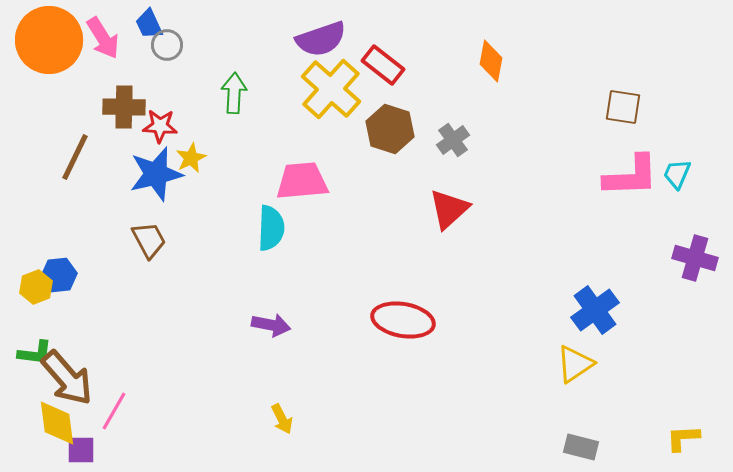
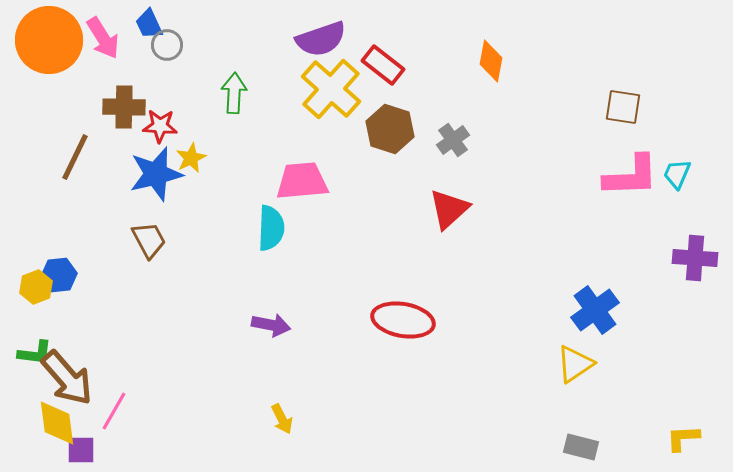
purple cross: rotated 12 degrees counterclockwise
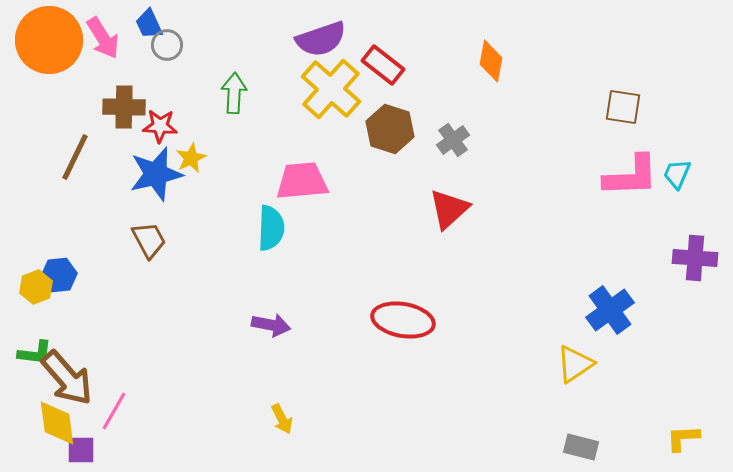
blue cross: moved 15 px right
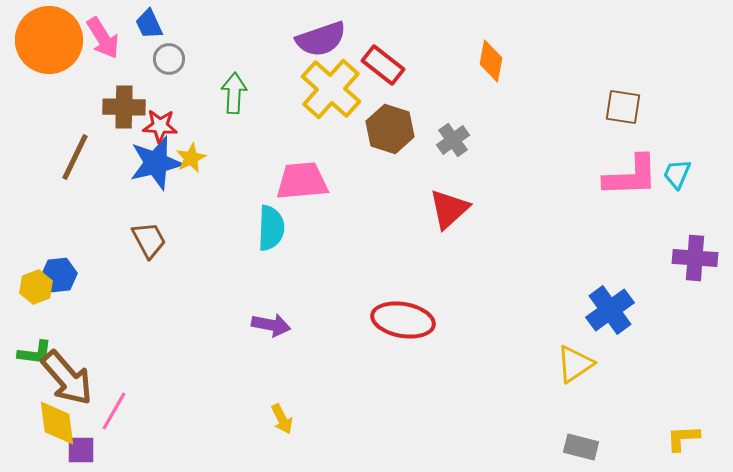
gray circle: moved 2 px right, 14 px down
blue star: moved 11 px up
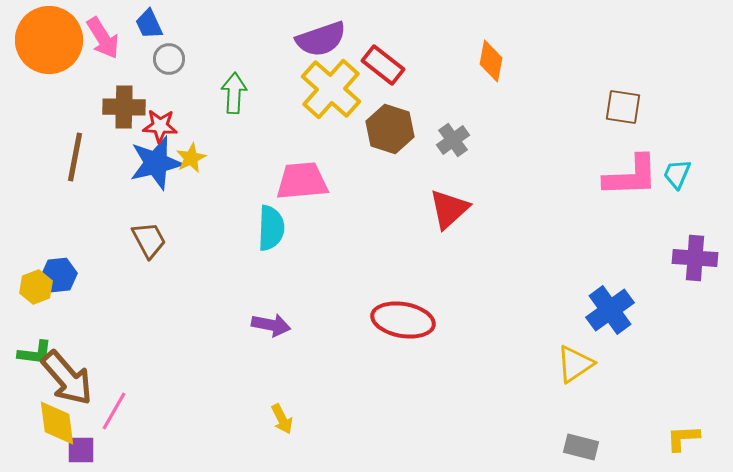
brown line: rotated 15 degrees counterclockwise
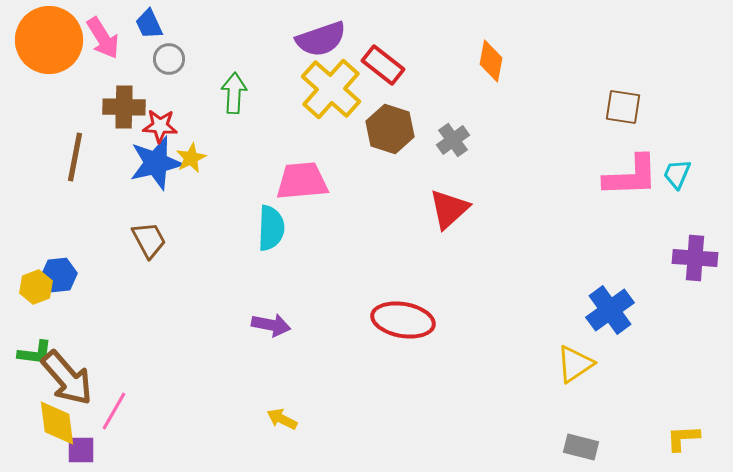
yellow arrow: rotated 144 degrees clockwise
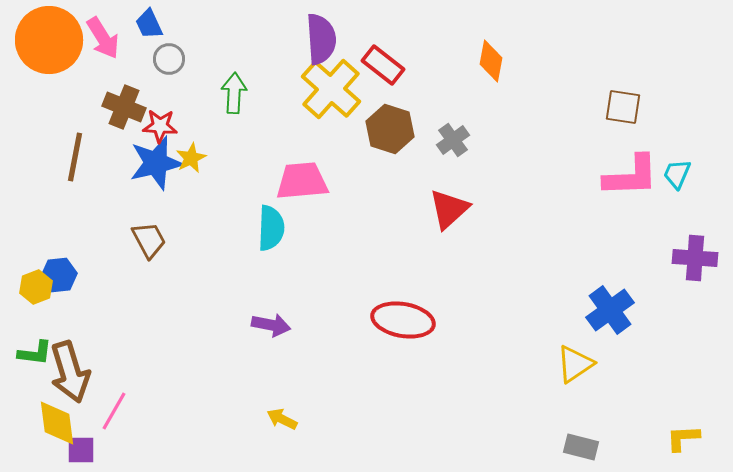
purple semicircle: rotated 75 degrees counterclockwise
brown cross: rotated 21 degrees clockwise
brown arrow: moved 3 px right, 6 px up; rotated 24 degrees clockwise
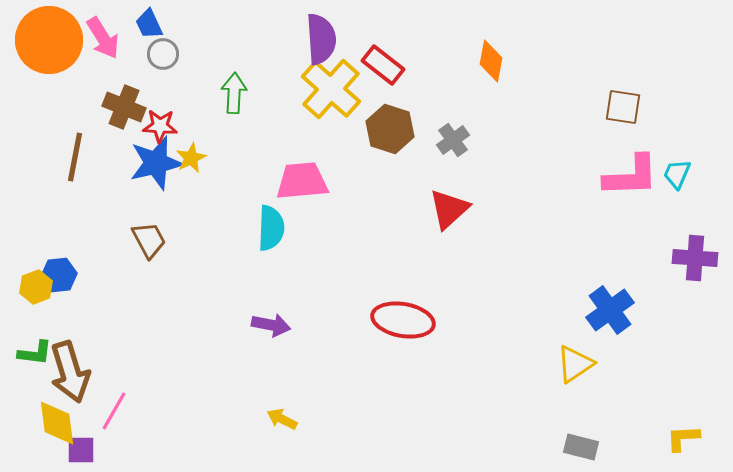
gray circle: moved 6 px left, 5 px up
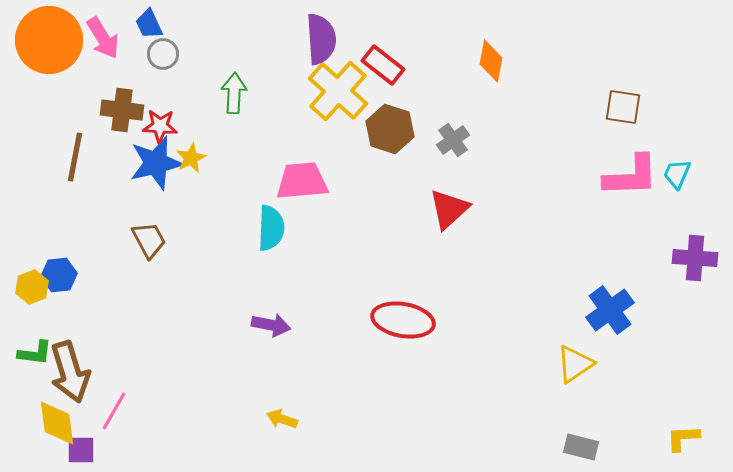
yellow cross: moved 7 px right, 2 px down
brown cross: moved 2 px left, 3 px down; rotated 15 degrees counterclockwise
yellow hexagon: moved 4 px left
yellow arrow: rotated 8 degrees counterclockwise
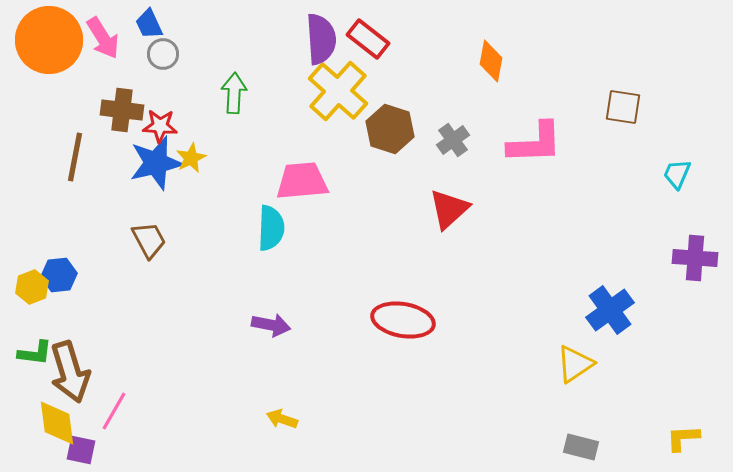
red rectangle: moved 15 px left, 26 px up
pink L-shape: moved 96 px left, 33 px up
purple square: rotated 12 degrees clockwise
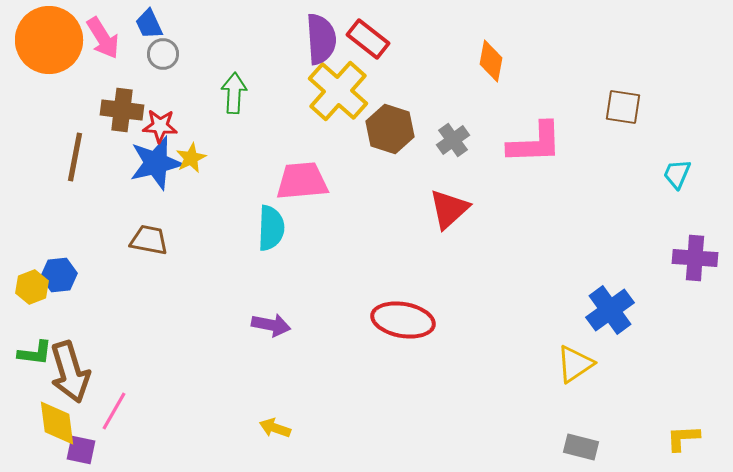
brown trapezoid: rotated 51 degrees counterclockwise
yellow arrow: moved 7 px left, 9 px down
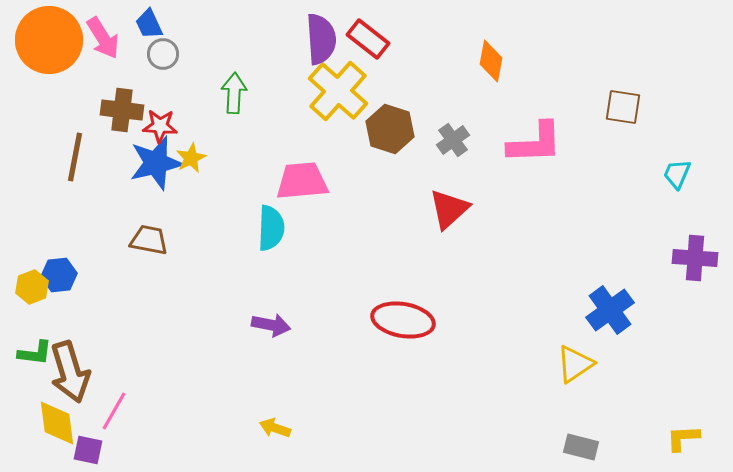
purple square: moved 7 px right
